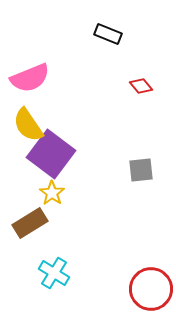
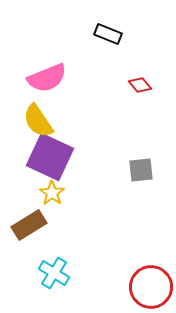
pink semicircle: moved 17 px right
red diamond: moved 1 px left, 1 px up
yellow semicircle: moved 10 px right, 4 px up
purple square: moved 1 px left, 3 px down; rotated 12 degrees counterclockwise
brown rectangle: moved 1 px left, 2 px down
red circle: moved 2 px up
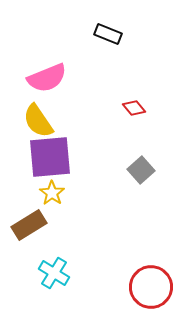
red diamond: moved 6 px left, 23 px down
purple square: rotated 30 degrees counterclockwise
gray square: rotated 36 degrees counterclockwise
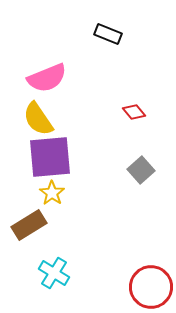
red diamond: moved 4 px down
yellow semicircle: moved 2 px up
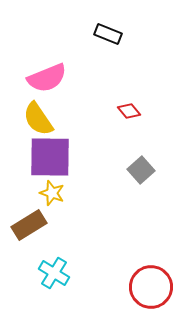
red diamond: moved 5 px left, 1 px up
purple square: rotated 6 degrees clockwise
yellow star: rotated 15 degrees counterclockwise
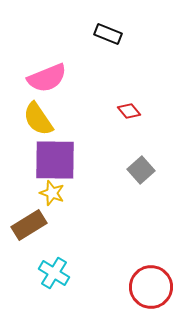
purple square: moved 5 px right, 3 px down
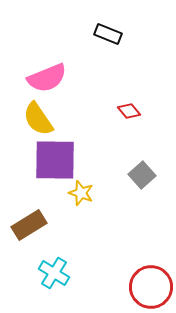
gray square: moved 1 px right, 5 px down
yellow star: moved 29 px right
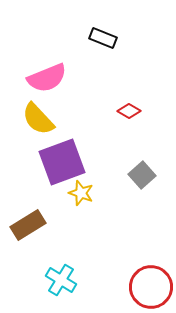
black rectangle: moved 5 px left, 4 px down
red diamond: rotated 20 degrees counterclockwise
yellow semicircle: rotated 9 degrees counterclockwise
purple square: moved 7 px right, 2 px down; rotated 21 degrees counterclockwise
brown rectangle: moved 1 px left
cyan cross: moved 7 px right, 7 px down
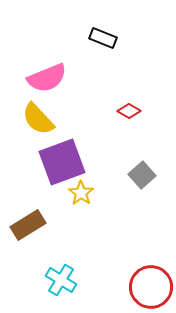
yellow star: rotated 15 degrees clockwise
